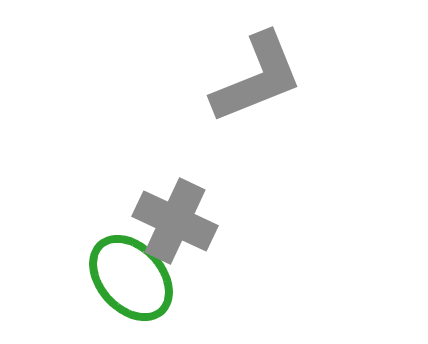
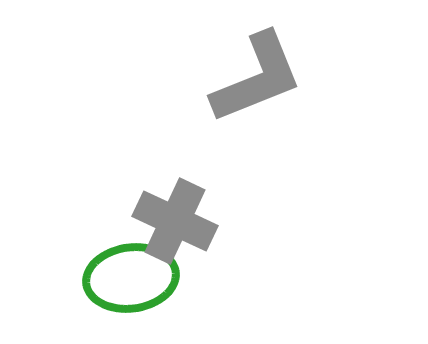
green ellipse: rotated 56 degrees counterclockwise
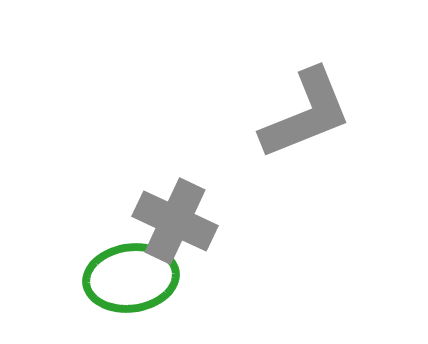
gray L-shape: moved 49 px right, 36 px down
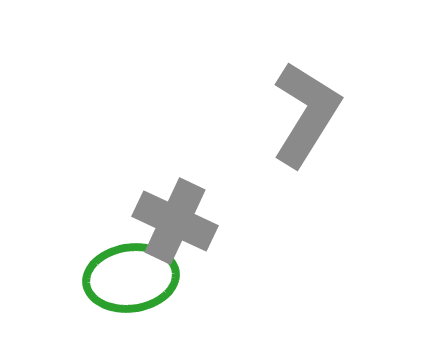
gray L-shape: rotated 36 degrees counterclockwise
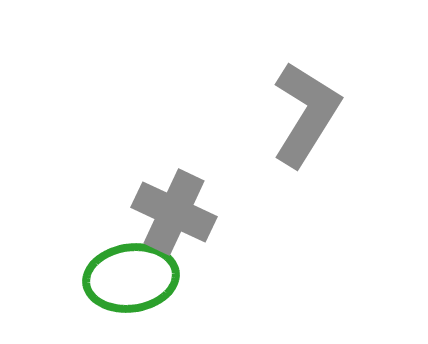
gray cross: moved 1 px left, 9 px up
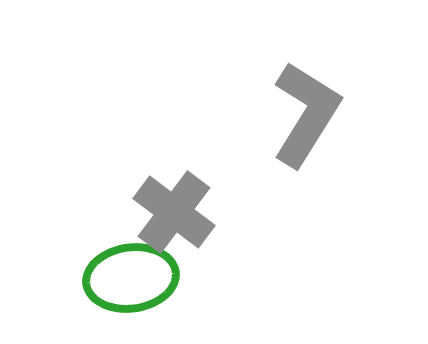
gray cross: rotated 12 degrees clockwise
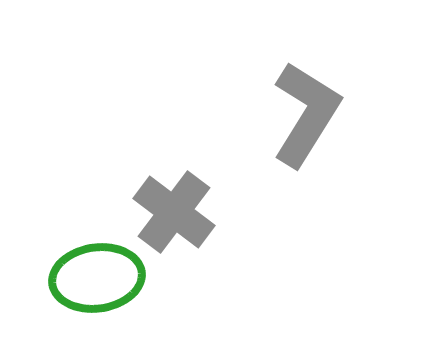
green ellipse: moved 34 px left
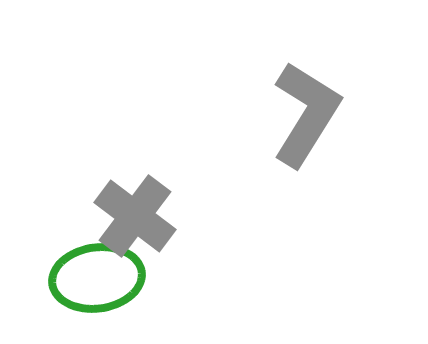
gray cross: moved 39 px left, 4 px down
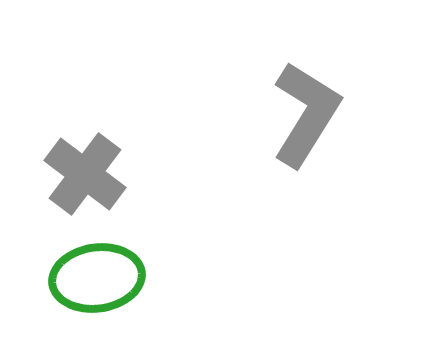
gray cross: moved 50 px left, 42 px up
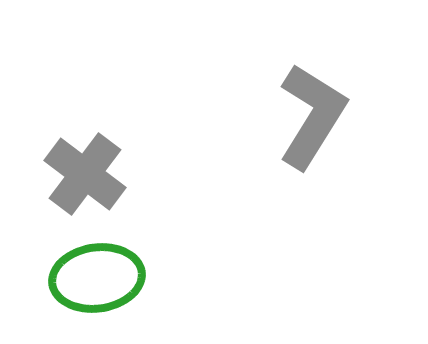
gray L-shape: moved 6 px right, 2 px down
